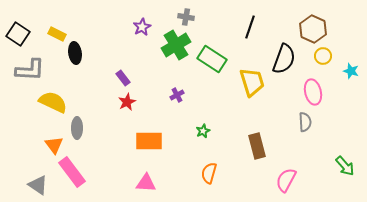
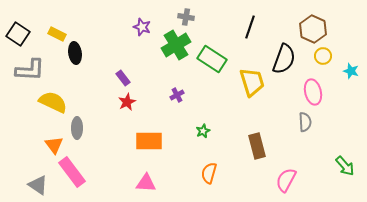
purple star: rotated 24 degrees counterclockwise
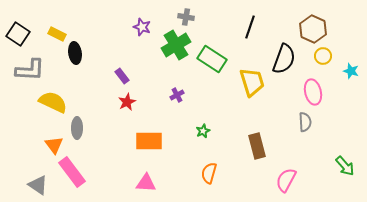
purple rectangle: moved 1 px left, 2 px up
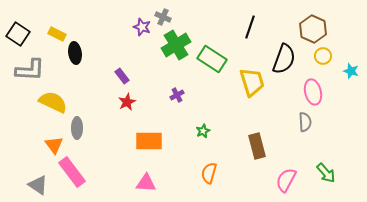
gray cross: moved 23 px left; rotated 14 degrees clockwise
green arrow: moved 19 px left, 7 px down
